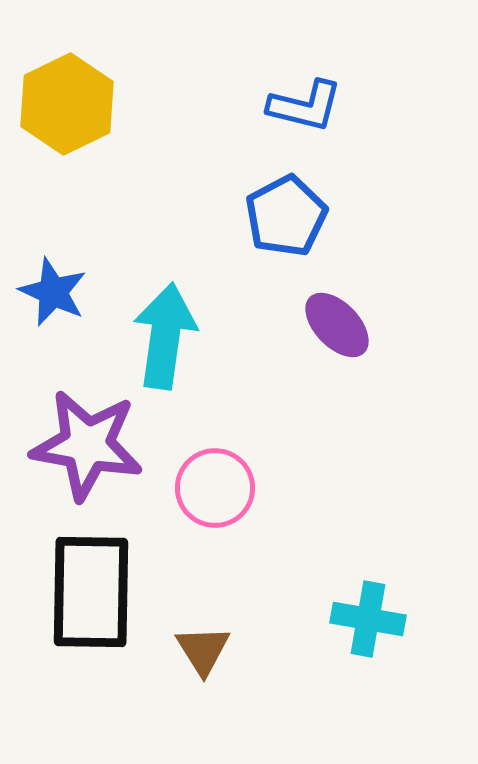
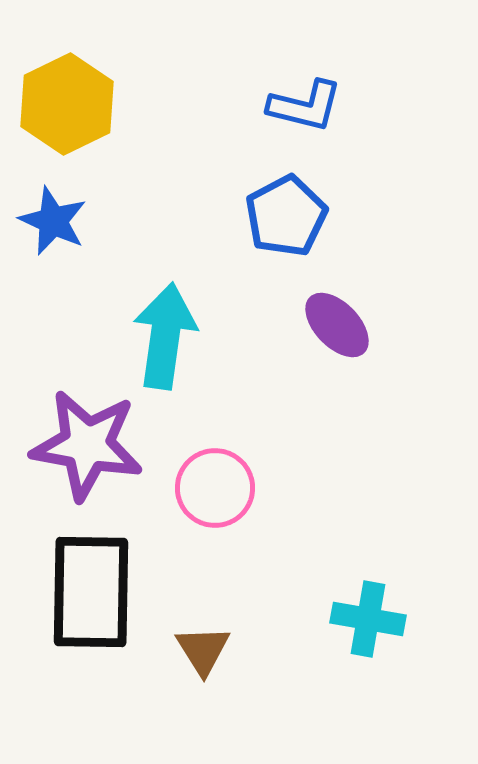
blue star: moved 71 px up
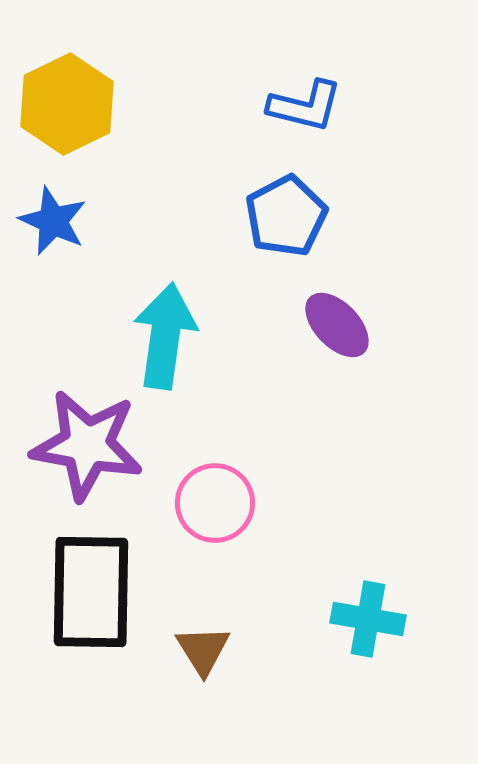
pink circle: moved 15 px down
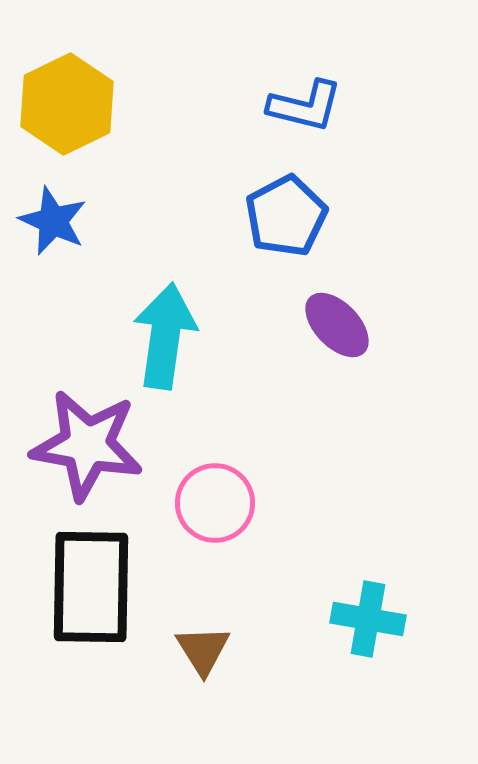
black rectangle: moved 5 px up
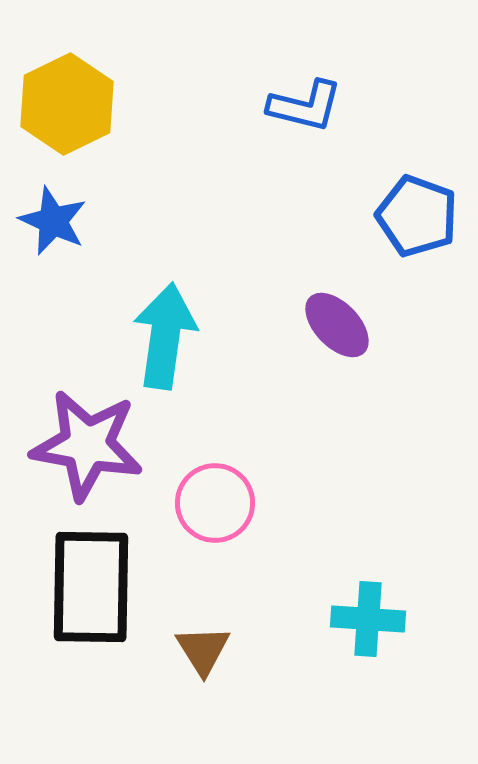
blue pentagon: moved 131 px right; rotated 24 degrees counterclockwise
cyan cross: rotated 6 degrees counterclockwise
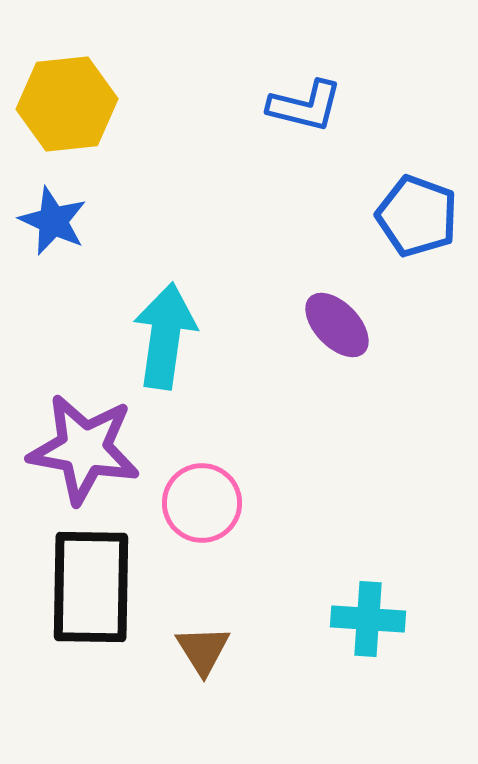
yellow hexagon: rotated 20 degrees clockwise
purple star: moved 3 px left, 4 px down
pink circle: moved 13 px left
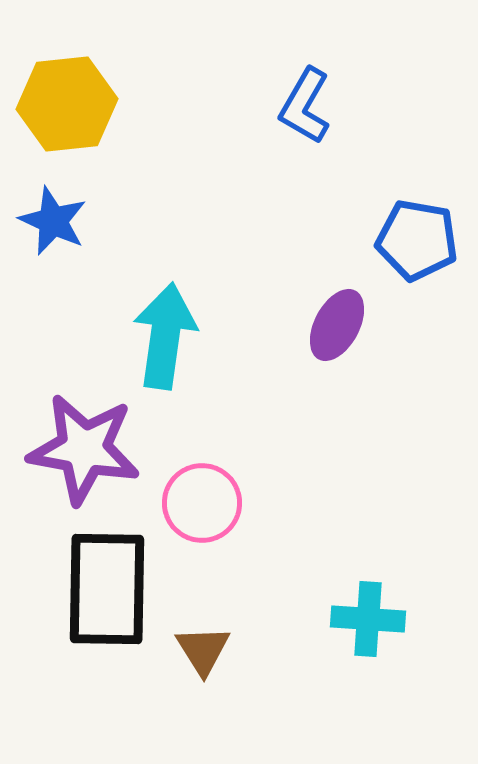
blue L-shape: rotated 106 degrees clockwise
blue pentagon: moved 24 px down; rotated 10 degrees counterclockwise
purple ellipse: rotated 72 degrees clockwise
black rectangle: moved 16 px right, 2 px down
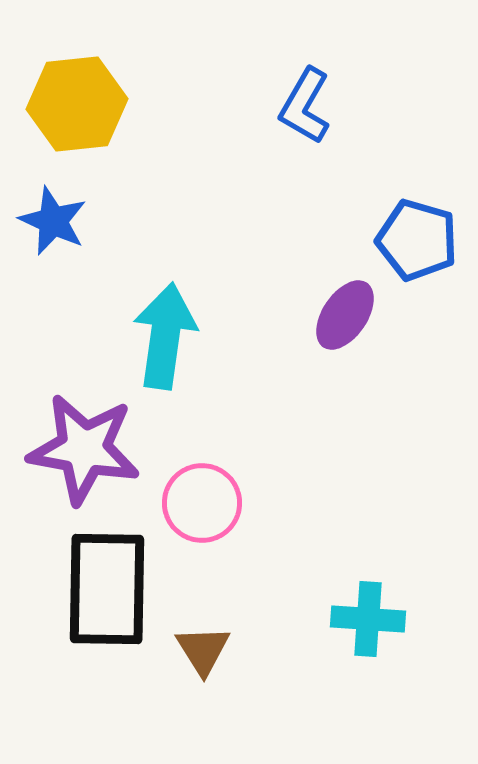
yellow hexagon: moved 10 px right
blue pentagon: rotated 6 degrees clockwise
purple ellipse: moved 8 px right, 10 px up; rotated 6 degrees clockwise
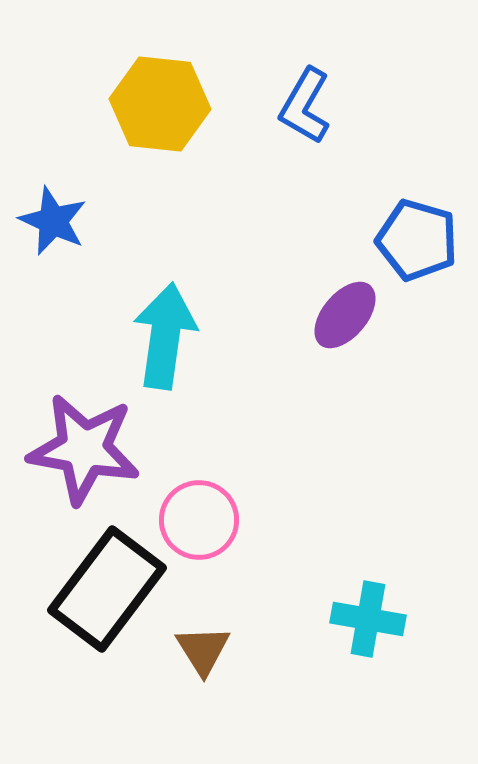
yellow hexagon: moved 83 px right; rotated 12 degrees clockwise
purple ellipse: rotated 6 degrees clockwise
pink circle: moved 3 px left, 17 px down
black rectangle: rotated 36 degrees clockwise
cyan cross: rotated 6 degrees clockwise
